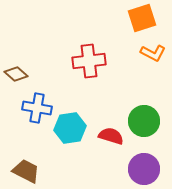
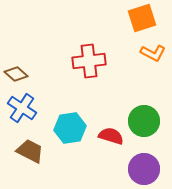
blue cross: moved 15 px left; rotated 24 degrees clockwise
brown trapezoid: moved 4 px right, 20 px up
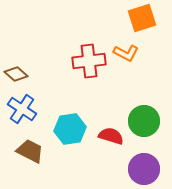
orange L-shape: moved 27 px left
blue cross: moved 1 px down
cyan hexagon: moved 1 px down
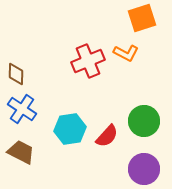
red cross: moved 1 px left; rotated 16 degrees counterclockwise
brown diamond: rotated 50 degrees clockwise
red semicircle: moved 4 px left; rotated 115 degrees clockwise
brown trapezoid: moved 9 px left, 1 px down
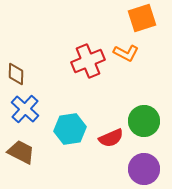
blue cross: moved 3 px right; rotated 8 degrees clockwise
red semicircle: moved 4 px right, 2 px down; rotated 25 degrees clockwise
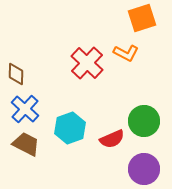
red cross: moved 1 px left, 2 px down; rotated 24 degrees counterclockwise
cyan hexagon: moved 1 px up; rotated 12 degrees counterclockwise
red semicircle: moved 1 px right, 1 px down
brown trapezoid: moved 5 px right, 8 px up
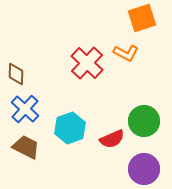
brown trapezoid: moved 3 px down
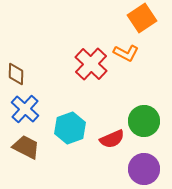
orange square: rotated 16 degrees counterclockwise
red cross: moved 4 px right, 1 px down
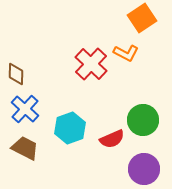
green circle: moved 1 px left, 1 px up
brown trapezoid: moved 1 px left, 1 px down
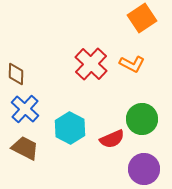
orange L-shape: moved 6 px right, 11 px down
green circle: moved 1 px left, 1 px up
cyan hexagon: rotated 12 degrees counterclockwise
